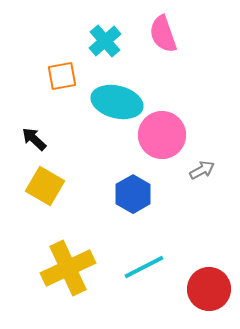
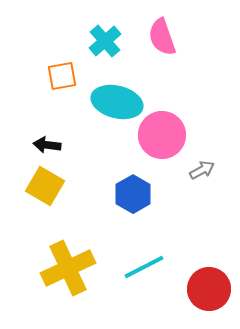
pink semicircle: moved 1 px left, 3 px down
black arrow: moved 13 px right, 6 px down; rotated 36 degrees counterclockwise
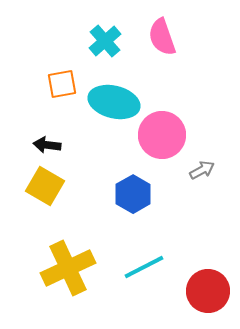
orange square: moved 8 px down
cyan ellipse: moved 3 px left
red circle: moved 1 px left, 2 px down
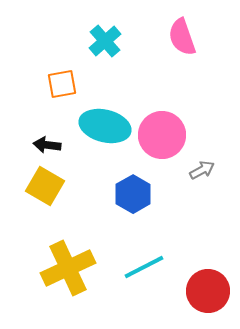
pink semicircle: moved 20 px right
cyan ellipse: moved 9 px left, 24 px down
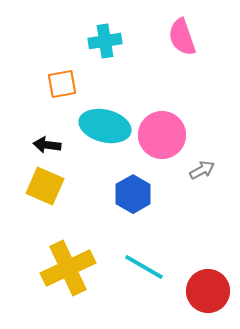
cyan cross: rotated 32 degrees clockwise
yellow square: rotated 6 degrees counterclockwise
cyan line: rotated 57 degrees clockwise
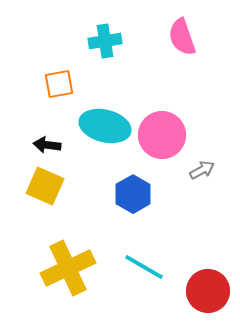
orange square: moved 3 px left
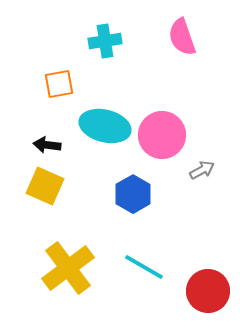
yellow cross: rotated 12 degrees counterclockwise
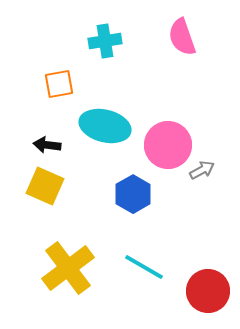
pink circle: moved 6 px right, 10 px down
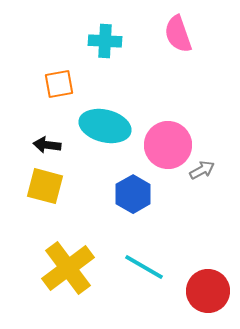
pink semicircle: moved 4 px left, 3 px up
cyan cross: rotated 12 degrees clockwise
yellow square: rotated 9 degrees counterclockwise
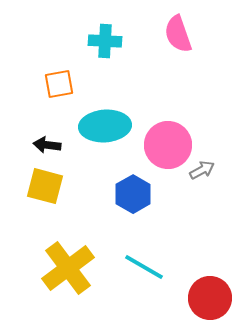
cyan ellipse: rotated 18 degrees counterclockwise
red circle: moved 2 px right, 7 px down
